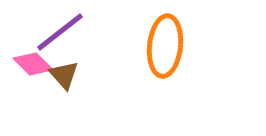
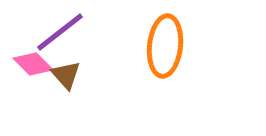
brown triangle: moved 2 px right
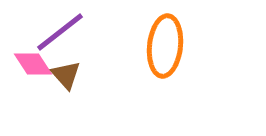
pink diamond: rotated 12 degrees clockwise
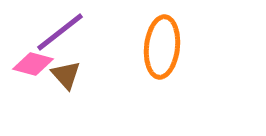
orange ellipse: moved 3 px left, 1 px down
pink diamond: rotated 42 degrees counterclockwise
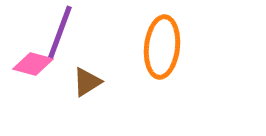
purple line: rotated 32 degrees counterclockwise
brown triangle: moved 21 px right, 7 px down; rotated 40 degrees clockwise
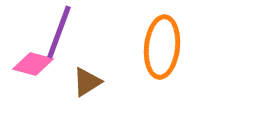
purple line: moved 1 px left
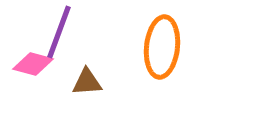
brown triangle: rotated 28 degrees clockwise
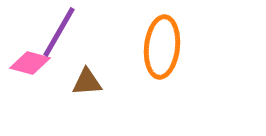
purple line: rotated 10 degrees clockwise
pink diamond: moved 3 px left, 1 px up
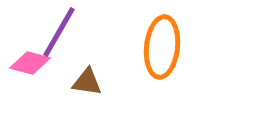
brown triangle: rotated 12 degrees clockwise
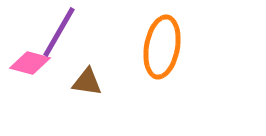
orange ellipse: rotated 4 degrees clockwise
